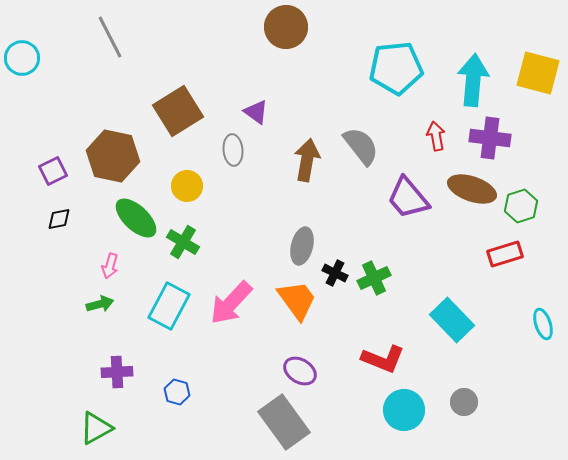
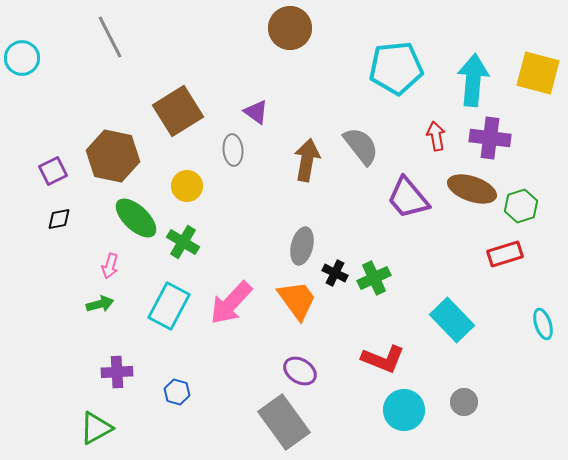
brown circle at (286, 27): moved 4 px right, 1 px down
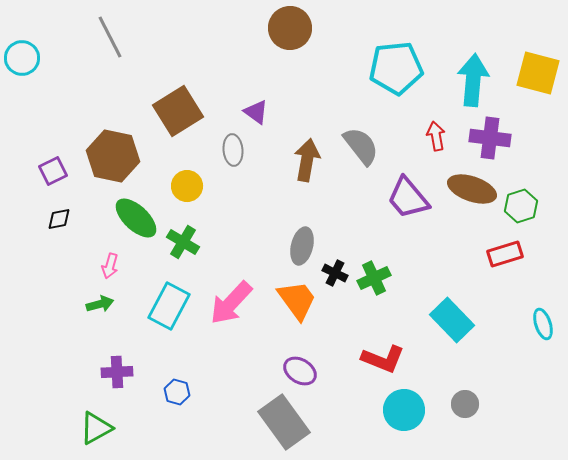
gray circle at (464, 402): moved 1 px right, 2 px down
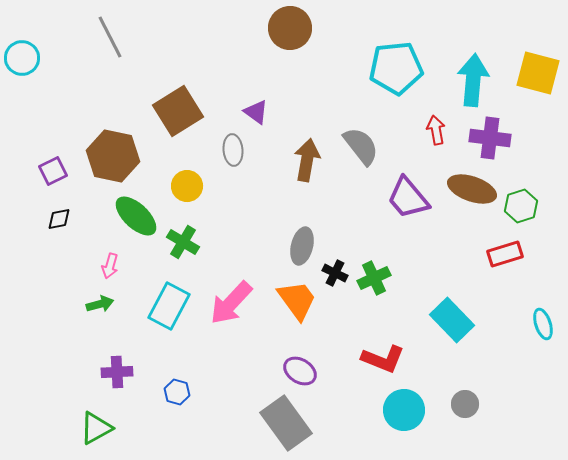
red arrow at (436, 136): moved 6 px up
green ellipse at (136, 218): moved 2 px up
gray rectangle at (284, 422): moved 2 px right, 1 px down
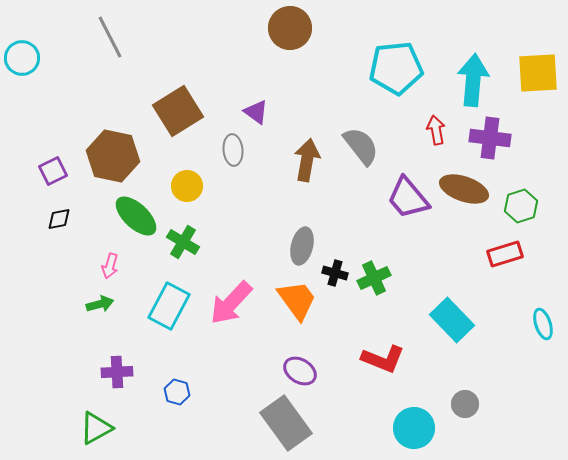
yellow square at (538, 73): rotated 18 degrees counterclockwise
brown ellipse at (472, 189): moved 8 px left
black cross at (335, 273): rotated 10 degrees counterclockwise
cyan circle at (404, 410): moved 10 px right, 18 px down
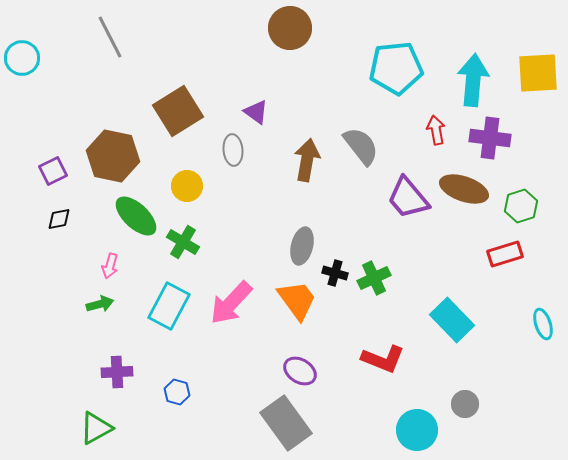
cyan circle at (414, 428): moved 3 px right, 2 px down
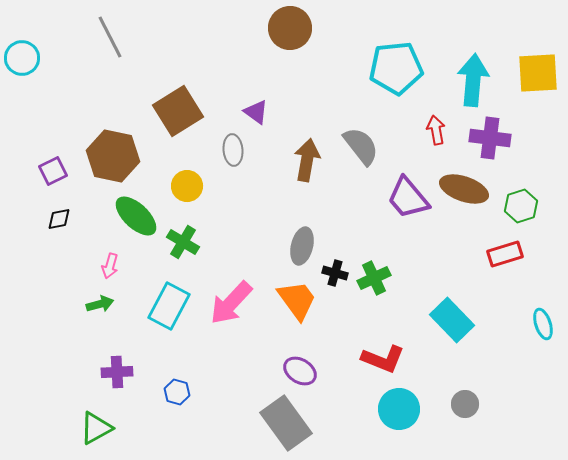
cyan circle at (417, 430): moved 18 px left, 21 px up
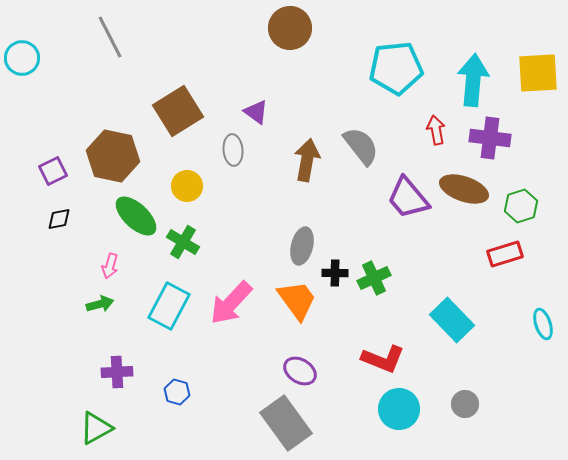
black cross at (335, 273): rotated 15 degrees counterclockwise
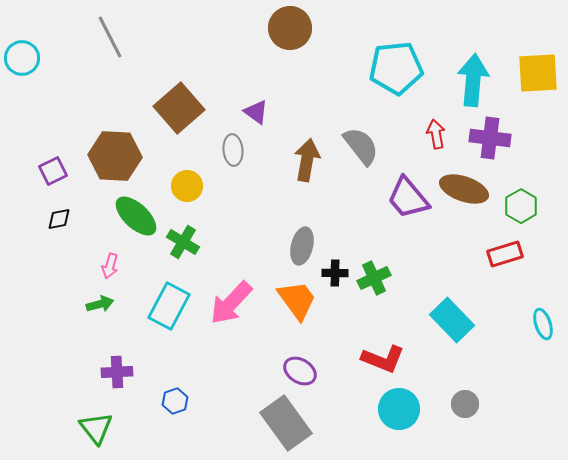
brown square at (178, 111): moved 1 px right, 3 px up; rotated 9 degrees counterclockwise
red arrow at (436, 130): moved 4 px down
brown hexagon at (113, 156): moved 2 px right; rotated 9 degrees counterclockwise
green hexagon at (521, 206): rotated 12 degrees counterclockwise
blue hexagon at (177, 392): moved 2 px left, 9 px down; rotated 25 degrees clockwise
green triangle at (96, 428): rotated 39 degrees counterclockwise
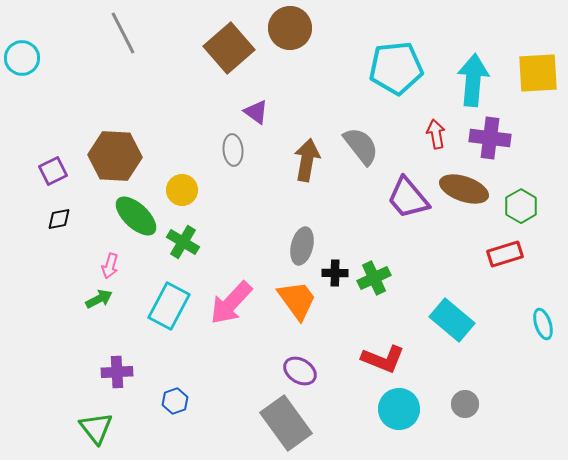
gray line at (110, 37): moved 13 px right, 4 px up
brown square at (179, 108): moved 50 px right, 60 px up
yellow circle at (187, 186): moved 5 px left, 4 px down
green arrow at (100, 304): moved 1 px left, 5 px up; rotated 12 degrees counterclockwise
cyan rectangle at (452, 320): rotated 6 degrees counterclockwise
